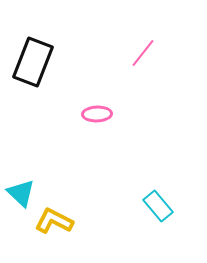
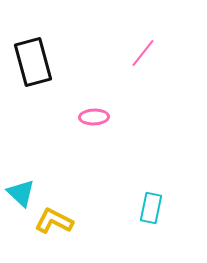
black rectangle: rotated 36 degrees counterclockwise
pink ellipse: moved 3 px left, 3 px down
cyan rectangle: moved 7 px left, 2 px down; rotated 52 degrees clockwise
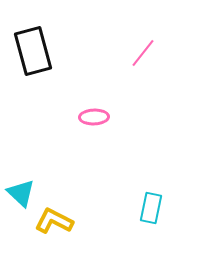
black rectangle: moved 11 px up
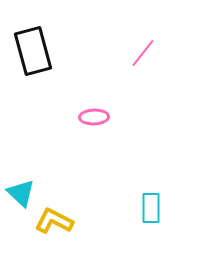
cyan rectangle: rotated 12 degrees counterclockwise
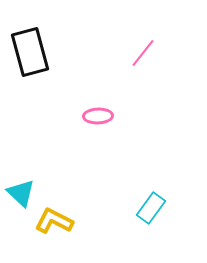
black rectangle: moved 3 px left, 1 px down
pink ellipse: moved 4 px right, 1 px up
cyan rectangle: rotated 36 degrees clockwise
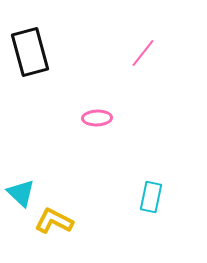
pink ellipse: moved 1 px left, 2 px down
cyan rectangle: moved 11 px up; rotated 24 degrees counterclockwise
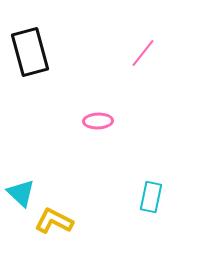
pink ellipse: moved 1 px right, 3 px down
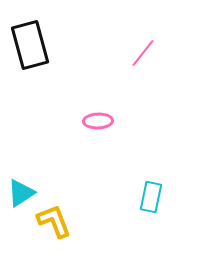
black rectangle: moved 7 px up
cyan triangle: rotated 44 degrees clockwise
yellow L-shape: rotated 42 degrees clockwise
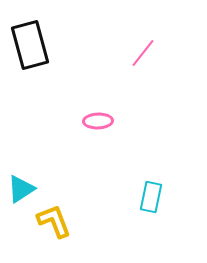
cyan triangle: moved 4 px up
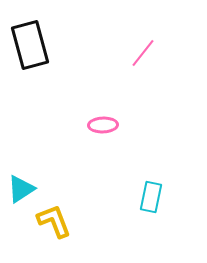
pink ellipse: moved 5 px right, 4 px down
